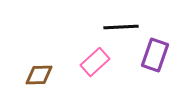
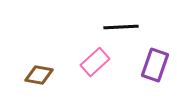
purple rectangle: moved 10 px down
brown diamond: rotated 12 degrees clockwise
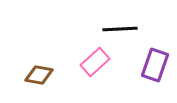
black line: moved 1 px left, 2 px down
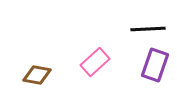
black line: moved 28 px right
brown diamond: moved 2 px left
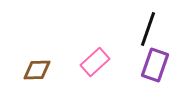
black line: rotated 68 degrees counterclockwise
brown diamond: moved 5 px up; rotated 12 degrees counterclockwise
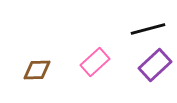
black line: rotated 56 degrees clockwise
purple rectangle: rotated 28 degrees clockwise
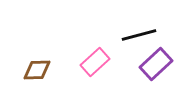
black line: moved 9 px left, 6 px down
purple rectangle: moved 1 px right, 1 px up
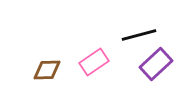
pink rectangle: moved 1 px left; rotated 8 degrees clockwise
brown diamond: moved 10 px right
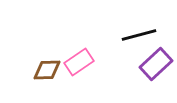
pink rectangle: moved 15 px left
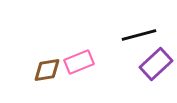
pink rectangle: rotated 12 degrees clockwise
brown diamond: rotated 8 degrees counterclockwise
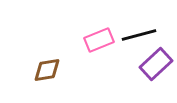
pink rectangle: moved 20 px right, 22 px up
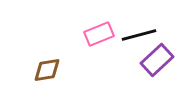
pink rectangle: moved 6 px up
purple rectangle: moved 1 px right, 4 px up
